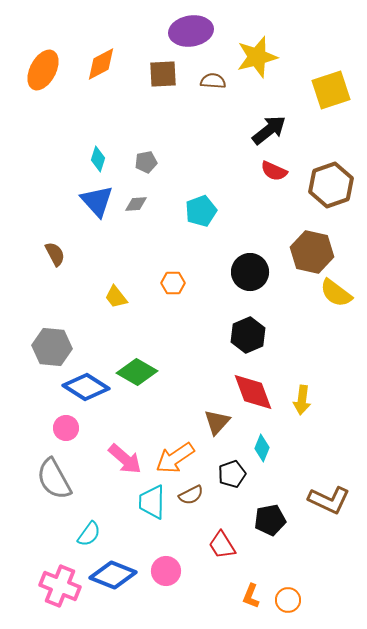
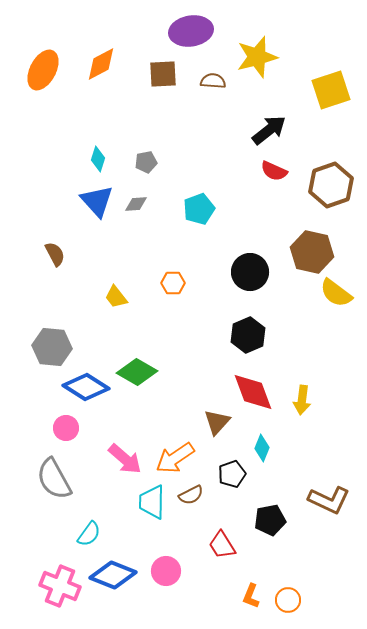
cyan pentagon at (201, 211): moved 2 px left, 2 px up
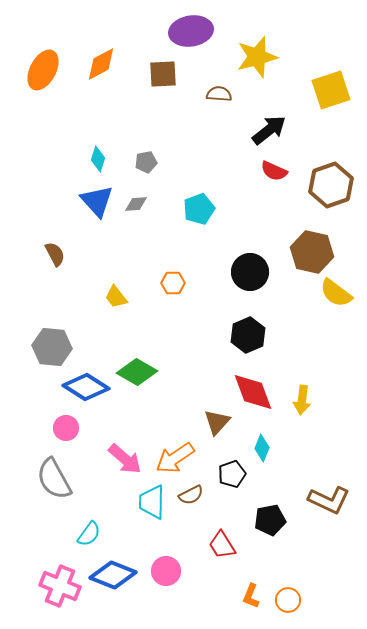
brown semicircle at (213, 81): moved 6 px right, 13 px down
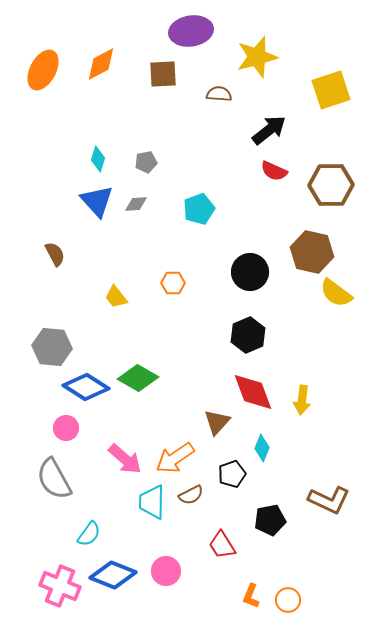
brown hexagon at (331, 185): rotated 18 degrees clockwise
green diamond at (137, 372): moved 1 px right, 6 px down
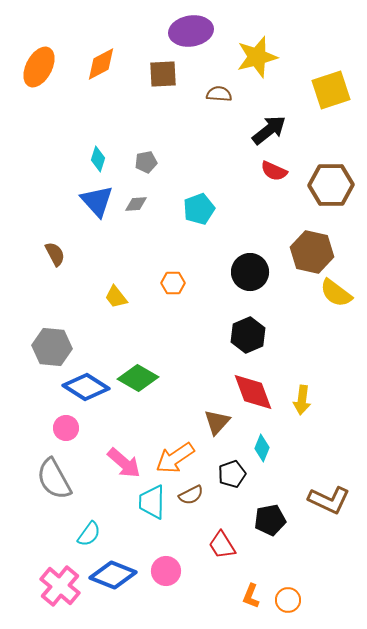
orange ellipse at (43, 70): moved 4 px left, 3 px up
pink arrow at (125, 459): moved 1 px left, 4 px down
pink cross at (60, 586): rotated 18 degrees clockwise
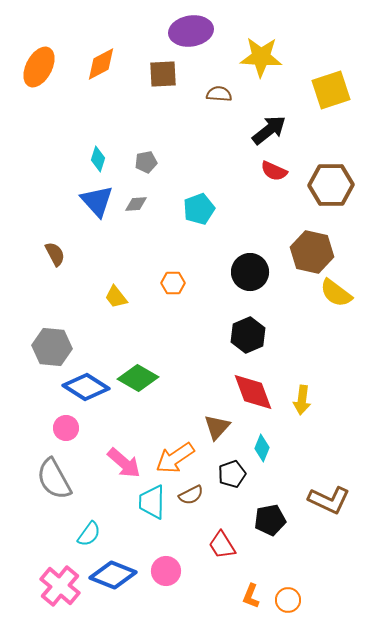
yellow star at (257, 57): moved 4 px right; rotated 18 degrees clockwise
brown triangle at (217, 422): moved 5 px down
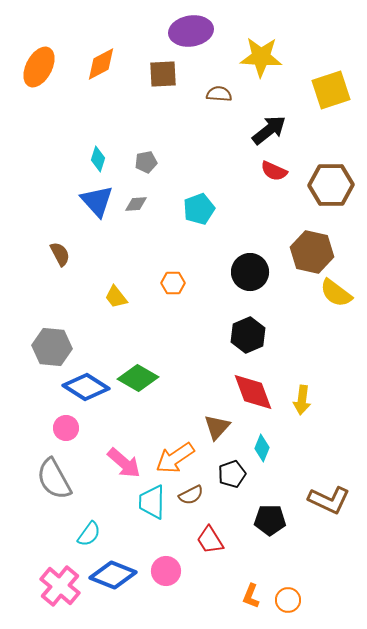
brown semicircle at (55, 254): moved 5 px right
black pentagon at (270, 520): rotated 12 degrees clockwise
red trapezoid at (222, 545): moved 12 px left, 5 px up
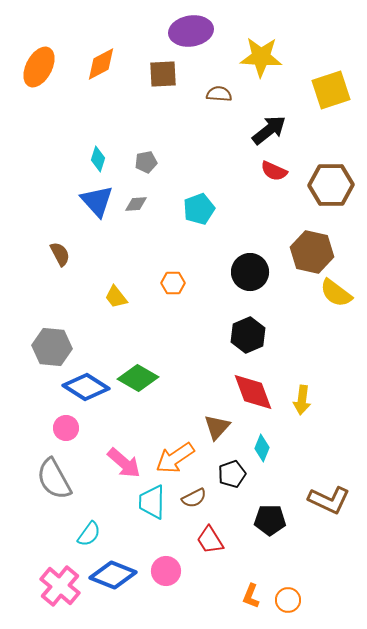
brown semicircle at (191, 495): moved 3 px right, 3 px down
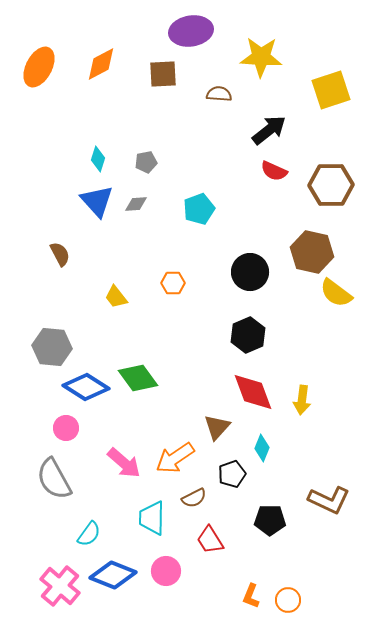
green diamond at (138, 378): rotated 24 degrees clockwise
cyan trapezoid at (152, 502): moved 16 px down
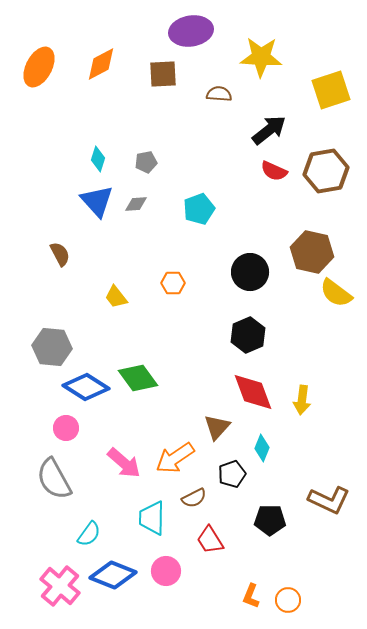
brown hexagon at (331, 185): moved 5 px left, 14 px up; rotated 9 degrees counterclockwise
